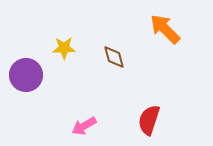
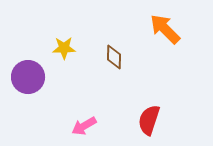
brown diamond: rotated 15 degrees clockwise
purple circle: moved 2 px right, 2 px down
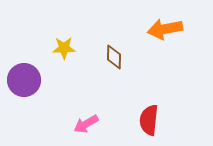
orange arrow: rotated 56 degrees counterclockwise
purple circle: moved 4 px left, 3 px down
red semicircle: rotated 12 degrees counterclockwise
pink arrow: moved 2 px right, 2 px up
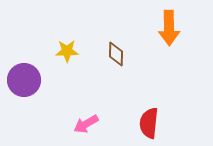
orange arrow: moved 4 px right, 1 px up; rotated 80 degrees counterclockwise
yellow star: moved 3 px right, 3 px down
brown diamond: moved 2 px right, 3 px up
red semicircle: moved 3 px down
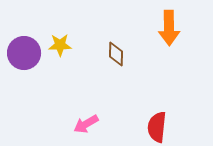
yellow star: moved 7 px left, 6 px up
purple circle: moved 27 px up
red semicircle: moved 8 px right, 4 px down
